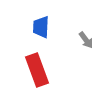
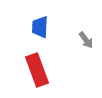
blue trapezoid: moved 1 px left
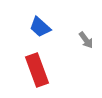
blue trapezoid: rotated 50 degrees counterclockwise
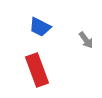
blue trapezoid: rotated 15 degrees counterclockwise
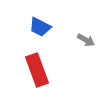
gray arrow: rotated 24 degrees counterclockwise
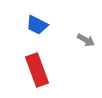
blue trapezoid: moved 3 px left, 2 px up
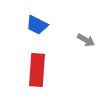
red rectangle: rotated 24 degrees clockwise
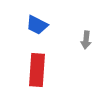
gray arrow: rotated 66 degrees clockwise
